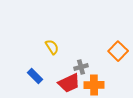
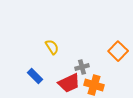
gray cross: moved 1 px right
orange cross: rotated 18 degrees clockwise
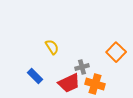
orange square: moved 2 px left, 1 px down
orange cross: moved 1 px right, 1 px up
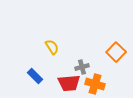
red trapezoid: rotated 20 degrees clockwise
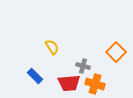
gray cross: moved 1 px right, 1 px up; rotated 32 degrees clockwise
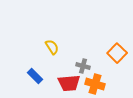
orange square: moved 1 px right, 1 px down
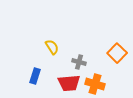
gray cross: moved 4 px left, 4 px up
blue rectangle: rotated 63 degrees clockwise
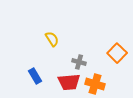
yellow semicircle: moved 8 px up
blue rectangle: rotated 49 degrees counterclockwise
red trapezoid: moved 1 px up
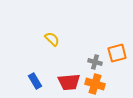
yellow semicircle: rotated 14 degrees counterclockwise
orange square: rotated 30 degrees clockwise
gray cross: moved 16 px right
blue rectangle: moved 5 px down
